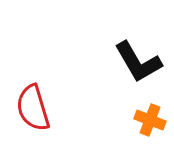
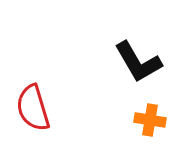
orange cross: rotated 12 degrees counterclockwise
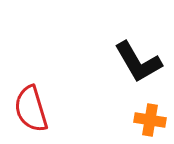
red semicircle: moved 2 px left, 1 px down
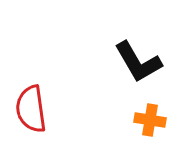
red semicircle: rotated 9 degrees clockwise
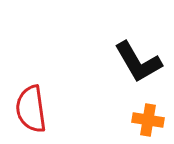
orange cross: moved 2 px left
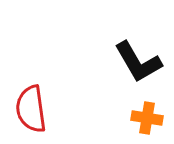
orange cross: moved 1 px left, 2 px up
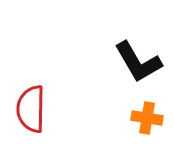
red semicircle: rotated 9 degrees clockwise
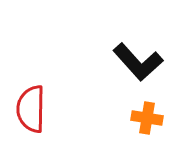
black L-shape: rotated 12 degrees counterclockwise
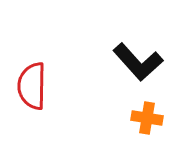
red semicircle: moved 1 px right, 23 px up
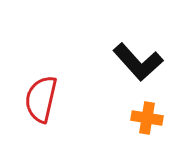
red semicircle: moved 9 px right, 13 px down; rotated 12 degrees clockwise
